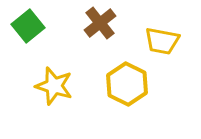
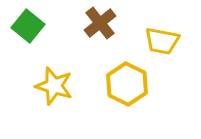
green square: rotated 12 degrees counterclockwise
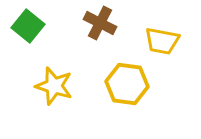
brown cross: rotated 24 degrees counterclockwise
yellow hexagon: rotated 18 degrees counterclockwise
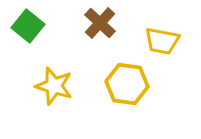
brown cross: rotated 16 degrees clockwise
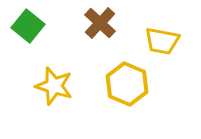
yellow hexagon: rotated 15 degrees clockwise
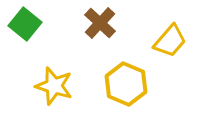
green square: moved 3 px left, 2 px up
yellow trapezoid: moved 8 px right; rotated 60 degrees counterclockwise
yellow hexagon: moved 1 px left
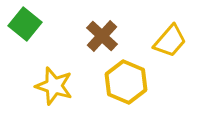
brown cross: moved 2 px right, 13 px down
yellow hexagon: moved 2 px up
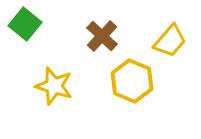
yellow hexagon: moved 6 px right, 1 px up
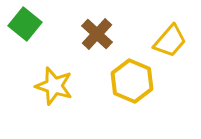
brown cross: moved 5 px left, 2 px up
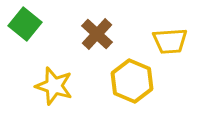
yellow trapezoid: rotated 45 degrees clockwise
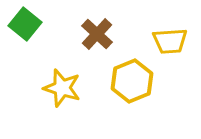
yellow hexagon: rotated 15 degrees clockwise
yellow star: moved 8 px right, 2 px down
